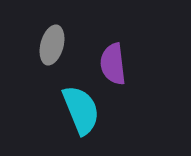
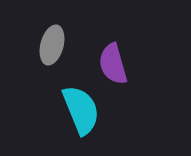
purple semicircle: rotated 9 degrees counterclockwise
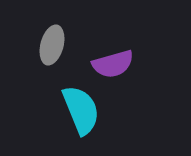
purple semicircle: rotated 90 degrees counterclockwise
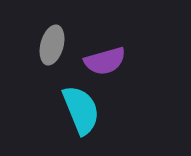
purple semicircle: moved 8 px left, 3 px up
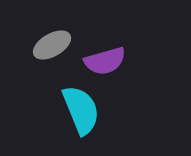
gray ellipse: rotated 45 degrees clockwise
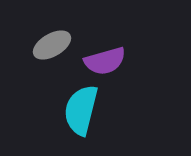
cyan semicircle: rotated 144 degrees counterclockwise
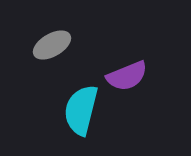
purple semicircle: moved 22 px right, 15 px down; rotated 6 degrees counterclockwise
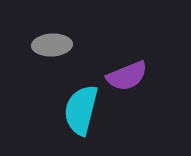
gray ellipse: rotated 27 degrees clockwise
